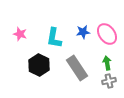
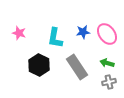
pink star: moved 1 px left, 1 px up
cyan L-shape: moved 1 px right
green arrow: rotated 64 degrees counterclockwise
gray rectangle: moved 1 px up
gray cross: moved 1 px down
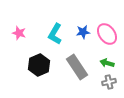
cyan L-shape: moved 4 px up; rotated 20 degrees clockwise
black hexagon: rotated 10 degrees clockwise
